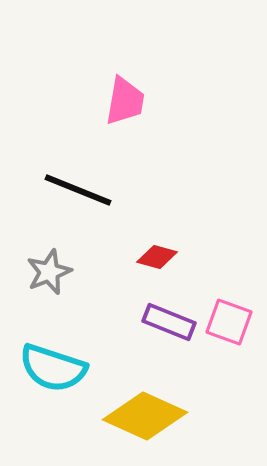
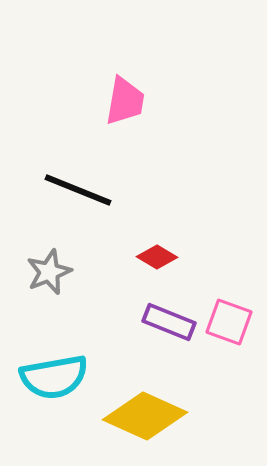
red diamond: rotated 15 degrees clockwise
cyan semicircle: moved 1 px right, 9 px down; rotated 28 degrees counterclockwise
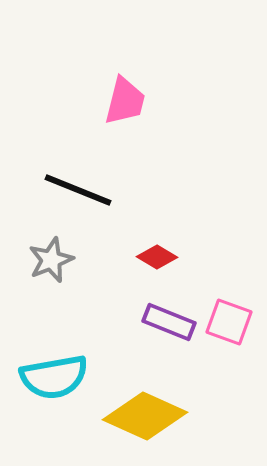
pink trapezoid: rotated 4 degrees clockwise
gray star: moved 2 px right, 12 px up
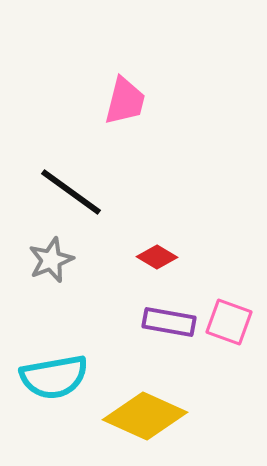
black line: moved 7 px left, 2 px down; rotated 14 degrees clockwise
purple rectangle: rotated 12 degrees counterclockwise
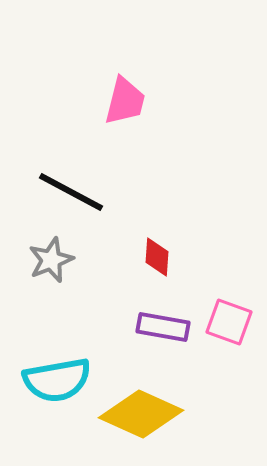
black line: rotated 8 degrees counterclockwise
red diamond: rotated 63 degrees clockwise
purple rectangle: moved 6 px left, 5 px down
cyan semicircle: moved 3 px right, 3 px down
yellow diamond: moved 4 px left, 2 px up
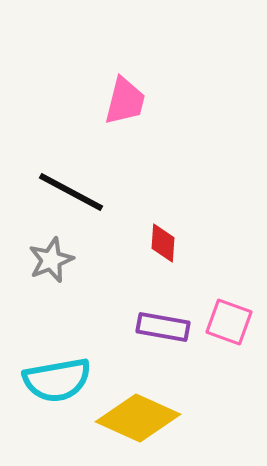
red diamond: moved 6 px right, 14 px up
yellow diamond: moved 3 px left, 4 px down
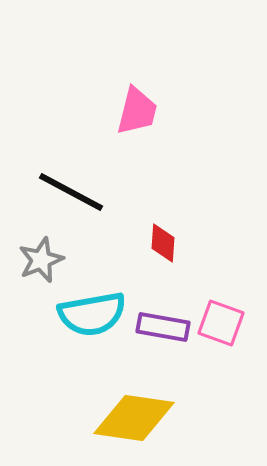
pink trapezoid: moved 12 px right, 10 px down
gray star: moved 10 px left
pink square: moved 8 px left, 1 px down
cyan semicircle: moved 35 px right, 66 px up
yellow diamond: moved 4 px left; rotated 16 degrees counterclockwise
